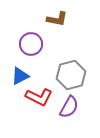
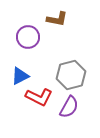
purple circle: moved 3 px left, 7 px up
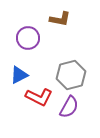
brown L-shape: moved 3 px right
purple circle: moved 1 px down
blue triangle: moved 1 px left, 1 px up
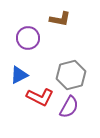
red L-shape: moved 1 px right
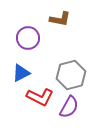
blue triangle: moved 2 px right, 2 px up
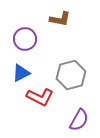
purple circle: moved 3 px left, 1 px down
purple semicircle: moved 10 px right, 13 px down
